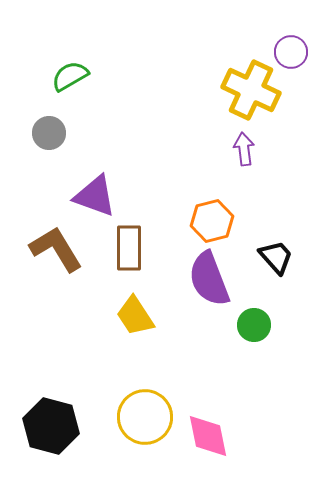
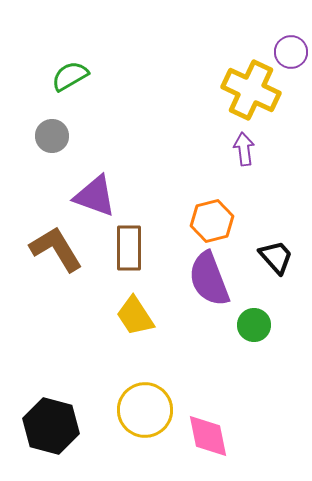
gray circle: moved 3 px right, 3 px down
yellow circle: moved 7 px up
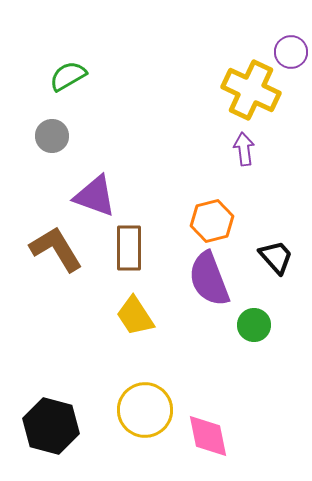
green semicircle: moved 2 px left
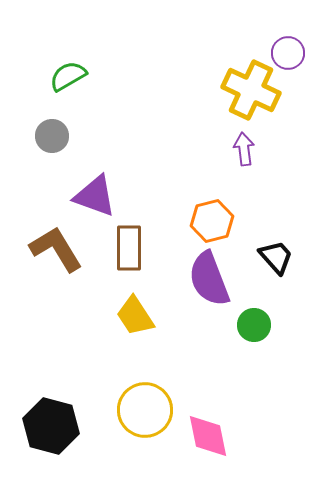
purple circle: moved 3 px left, 1 px down
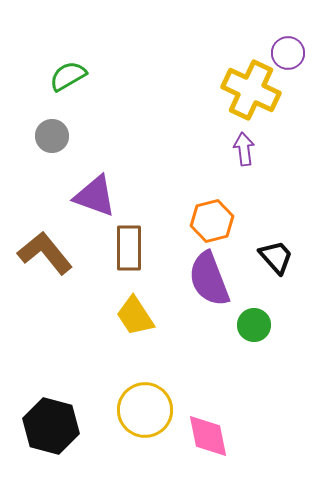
brown L-shape: moved 11 px left, 4 px down; rotated 8 degrees counterclockwise
